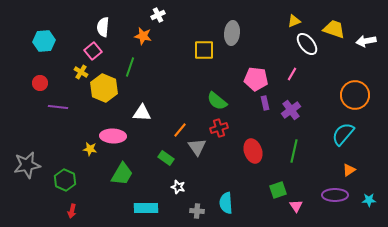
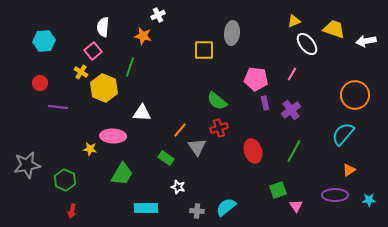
green line at (294, 151): rotated 15 degrees clockwise
cyan semicircle at (226, 203): moved 4 px down; rotated 55 degrees clockwise
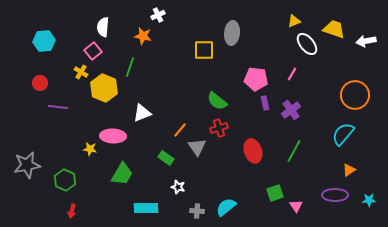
white triangle at (142, 113): rotated 24 degrees counterclockwise
green square at (278, 190): moved 3 px left, 3 px down
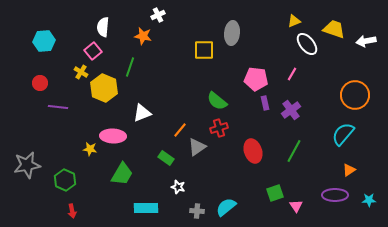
gray triangle at (197, 147): rotated 30 degrees clockwise
red arrow at (72, 211): rotated 24 degrees counterclockwise
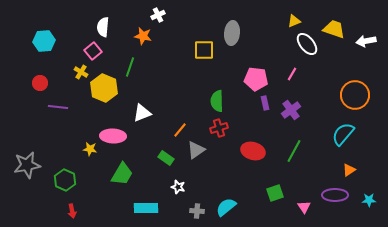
green semicircle at (217, 101): rotated 50 degrees clockwise
gray triangle at (197, 147): moved 1 px left, 3 px down
red ellipse at (253, 151): rotated 55 degrees counterclockwise
pink triangle at (296, 206): moved 8 px right, 1 px down
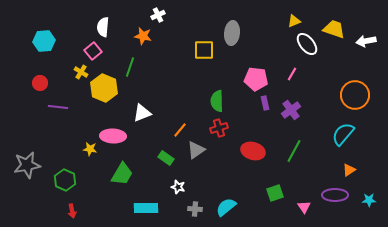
gray cross at (197, 211): moved 2 px left, 2 px up
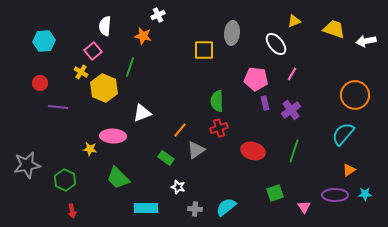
white semicircle at (103, 27): moved 2 px right, 1 px up
white ellipse at (307, 44): moved 31 px left
green line at (294, 151): rotated 10 degrees counterclockwise
green trapezoid at (122, 174): moved 4 px left, 4 px down; rotated 105 degrees clockwise
cyan star at (369, 200): moved 4 px left, 6 px up
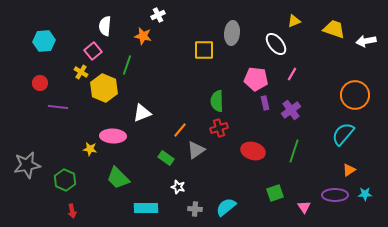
green line at (130, 67): moved 3 px left, 2 px up
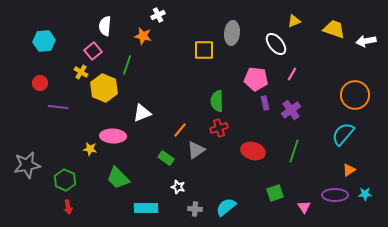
red arrow at (72, 211): moved 4 px left, 4 px up
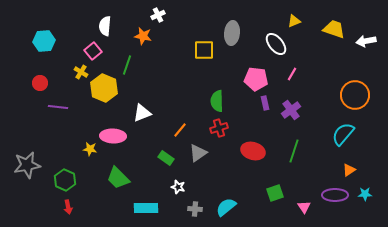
gray triangle at (196, 150): moved 2 px right, 3 px down
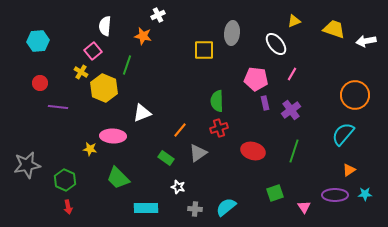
cyan hexagon at (44, 41): moved 6 px left
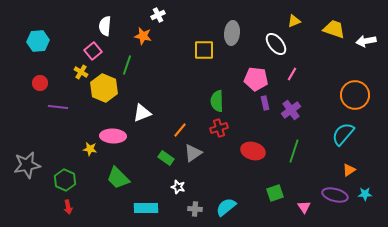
gray triangle at (198, 153): moved 5 px left
purple ellipse at (335, 195): rotated 15 degrees clockwise
